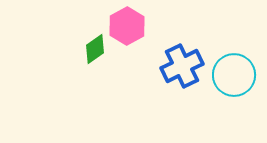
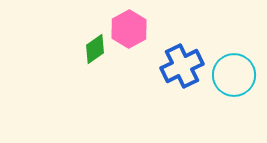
pink hexagon: moved 2 px right, 3 px down
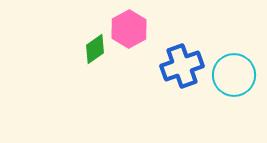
blue cross: rotated 6 degrees clockwise
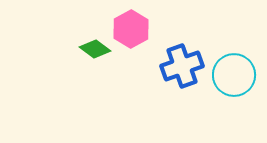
pink hexagon: moved 2 px right
green diamond: rotated 72 degrees clockwise
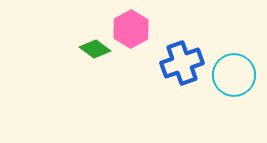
blue cross: moved 3 px up
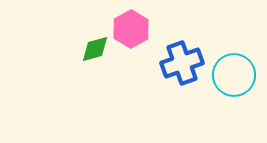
green diamond: rotated 52 degrees counterclockwise
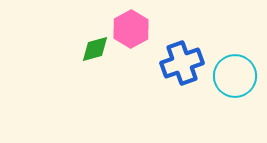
cyan circle: moved 1 px right, 1 px down
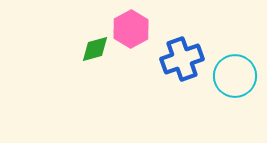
blue cross: moved 4 px up
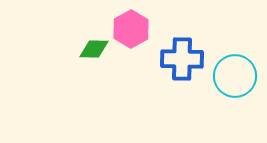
green diamond: moved 1 px left; rotated 16 degrees clockwise
blue cross: rotated 21 degrees clockwise
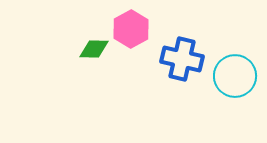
blue cross: rotated 12 degrees clockwise
